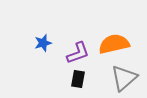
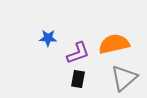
blue star: moved 5 px right, 5 px up; rotated 18 degrees clockwise
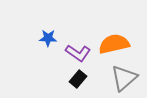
purple L-shape: rotated 55 degrees clockwise
black rectangle: rotated 30 degrees clockwise
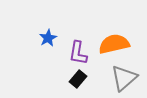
blue star: rotated 30 degrees counterclockwise
purple L-shape: rotated 65 degrees clockwise
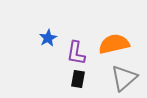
purple L-shape: moved 2 px left
black rectangle: rotated 30 degrees counterclockwise
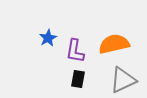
purple L-shape: moved 1 px left, 2 px up
gray triangle: moved 1 px left, 2 px down; rotated 16 degrees clockwise
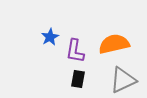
blue star: moved 2 px right, 1 px up
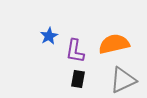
blue star: moved 1 px left, 1 px up
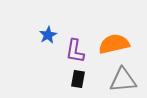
blue star: moved 1 px left, 1 px up
gray triangle: rotated 20 degrees clockwise
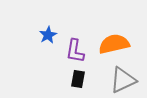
gray triangle: rotated 20 degrees counterclockwise
